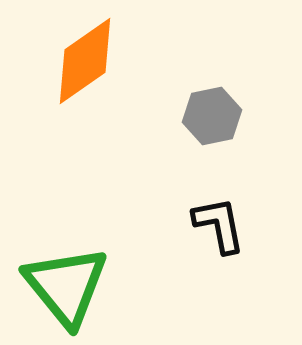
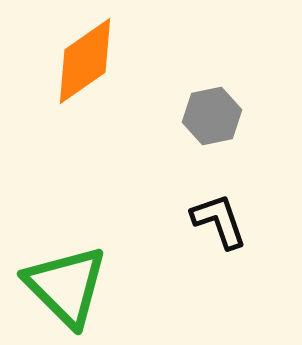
black L-shape: moved 4 px up; rotated 8 degrees counterclockwise
green triangle: rotated 6 degrees counterclockwise
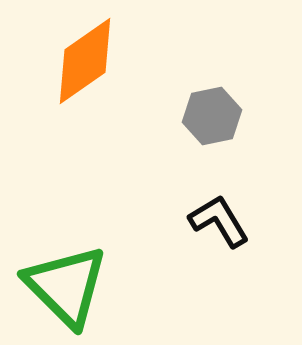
black L-shape: rotated 12 degrees counterclockwise
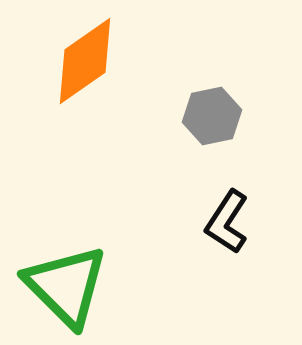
black L-shape: moved 8 px right, 1 px down; rotated 116 degrees counterclockwise
